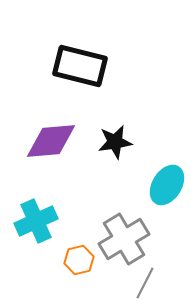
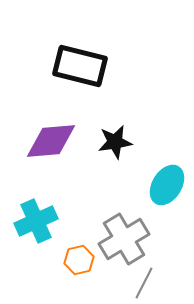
gray line: moved 1 px left
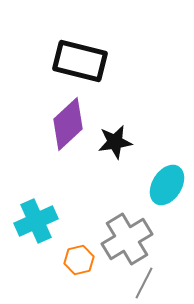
black rectangle: moved 5 px up
purple diamond: moved 17 px right, 17 px up; rotated 38 degrees counterclockwise
gray cross: moved 3 px right
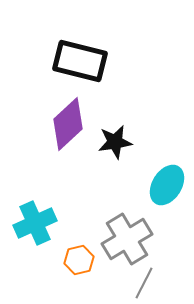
cyan cross: moved 1 px left, 2 px down
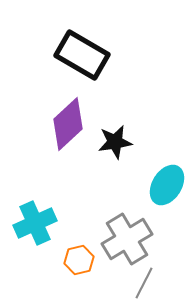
black rectangle: moved 2 px right, 6 px up; rotated 16 degrees clockwise
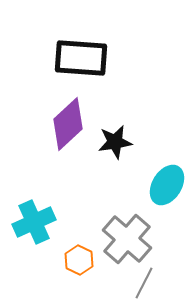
black rectangle: moved 1 px left, 3 px down; rotated 26 degrees counterclockwise
cyan cross: moved 1 px left, 1 px up
gray cross: rotated 18 degrees counterclockwise
orange hexagon: rotated 20 degrees counterclockwise
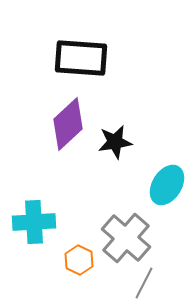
cyan cross: rotated 21 degrees clockwise
gray cross: moved 1 px left, 1 px up
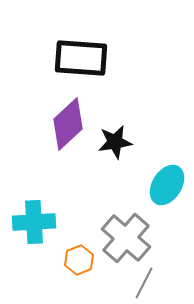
orange hexagon: rotated 12 degrees clockwise
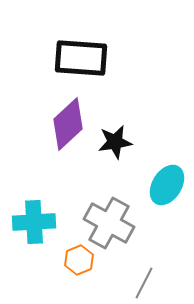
gray cross: moved 17 px left, 15 px up; rotated 12 degrees counterclockwise
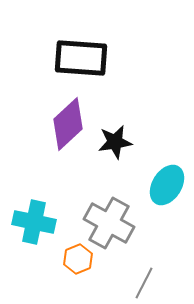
cyan cross: rotated 15 degrees clockwise
orange hexagon: moved 1 px left, 1 px up
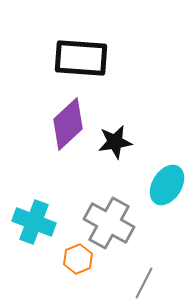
cyan cross: rotated 9 degrees clockwise
